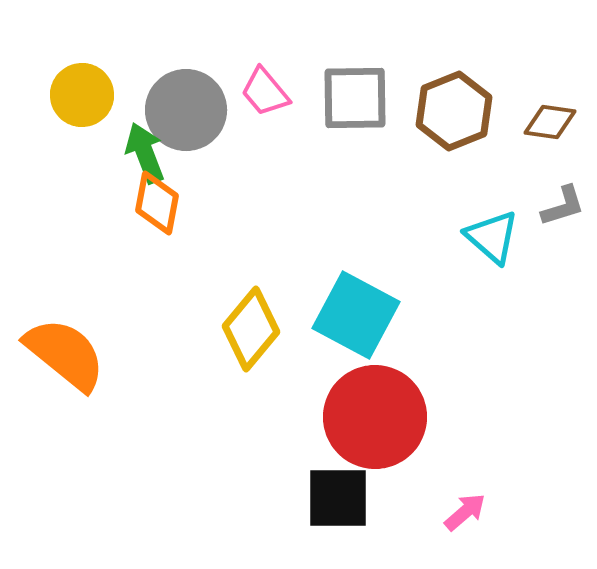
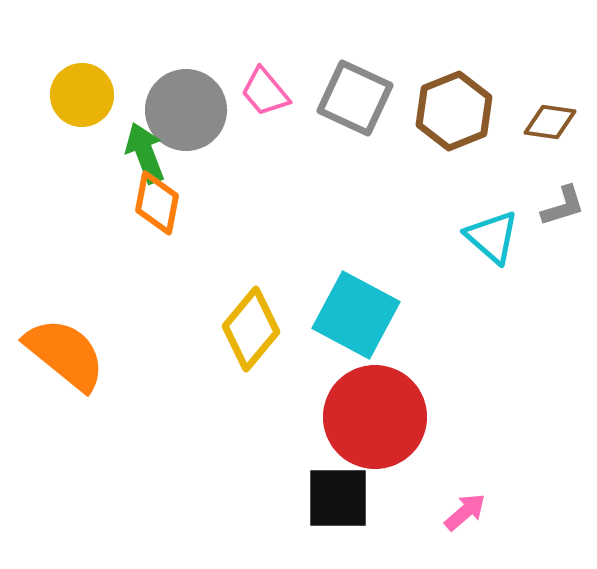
gray square: rotated 26 degrees clockwise
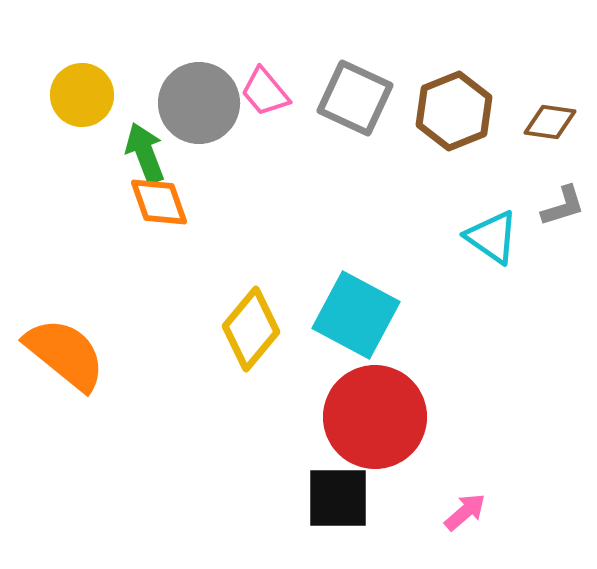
gray circle: moved 13 px right, 7 px up
orange diamond: moved 2 px right, 1 px up; rotated 30 degrees counterclockwise
cyan triangle: rotated 6 degrees counterclockwise
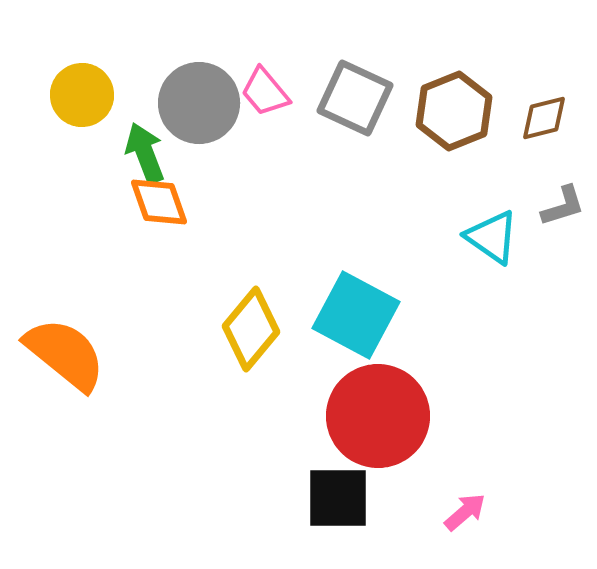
brown diamond: moved 6 px left, 4 px up; rotated 22 degrees counterclockwise
red circle: moved 3 px right, 1 px up
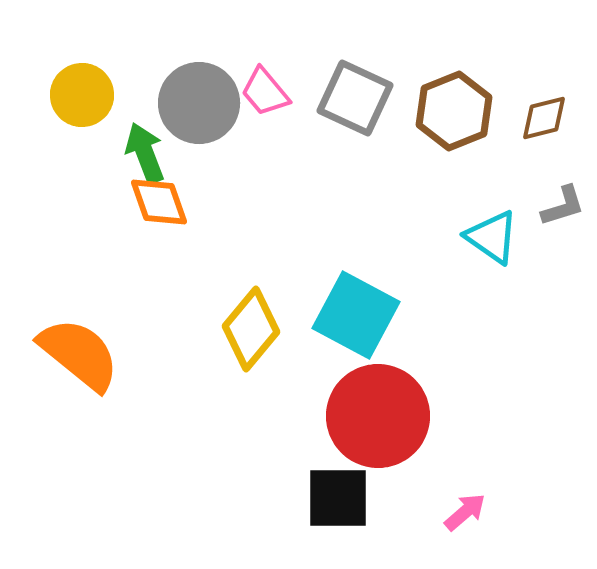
orange semicircle: moved 14 px right
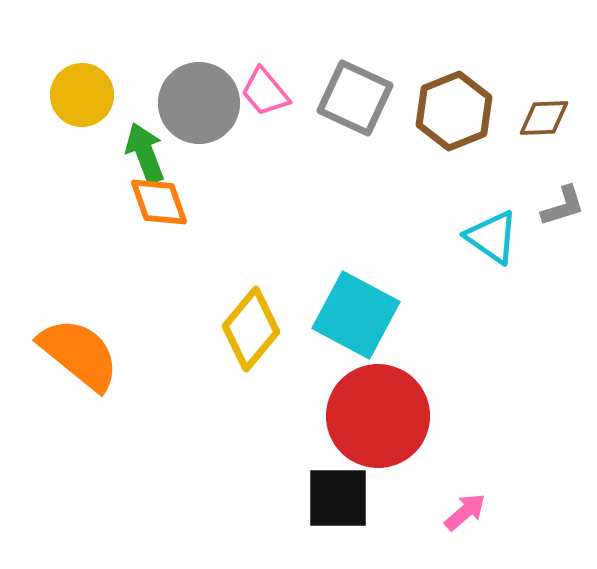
brown diamond: rotated 12 degrees clockwise
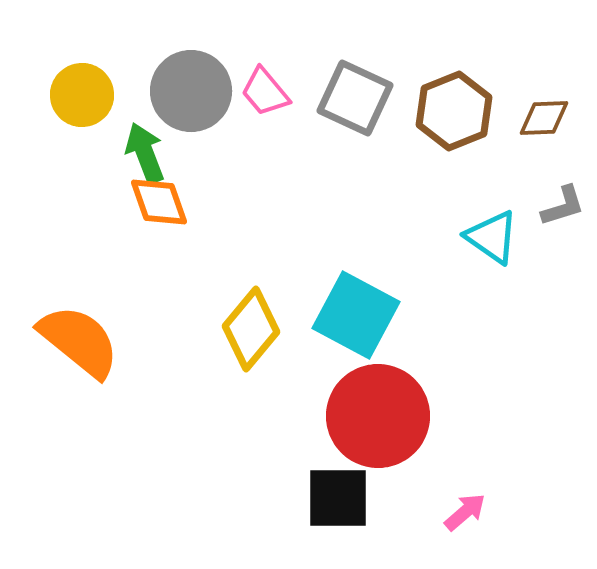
gray circle: moved 8 px left, 12 px up
orange semicircle: moved 13 px up
